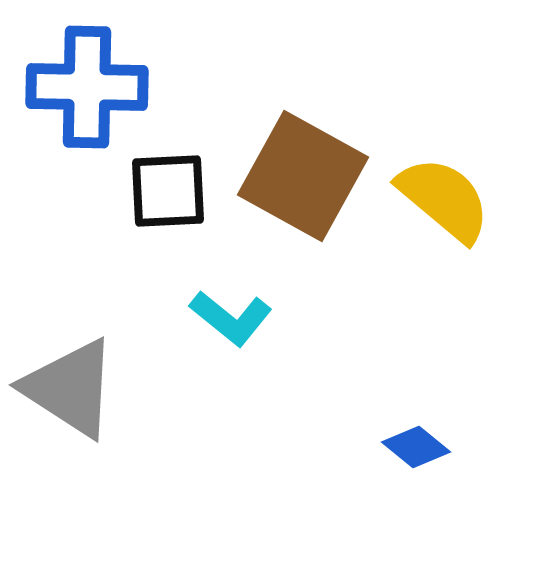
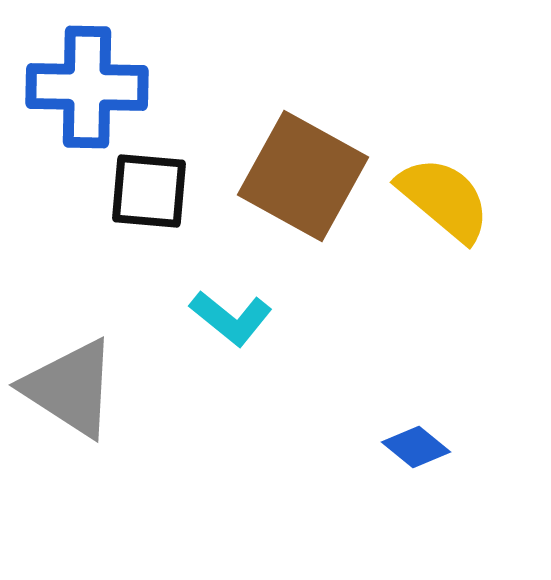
black square: moved 19 px left; rotated 8 degrees clockwise
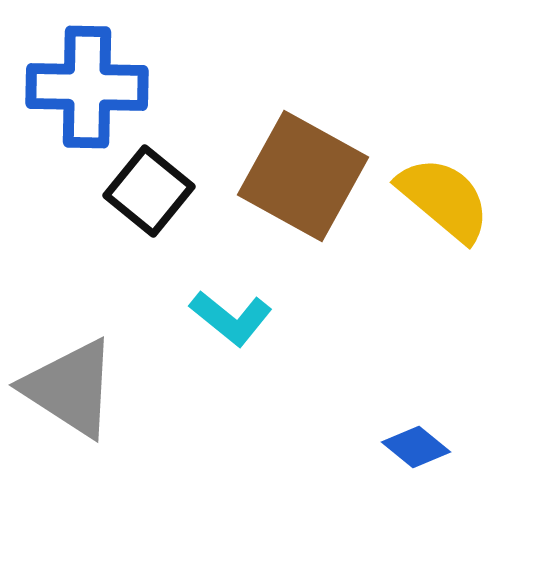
black square: rotated 34 degrees clockwise
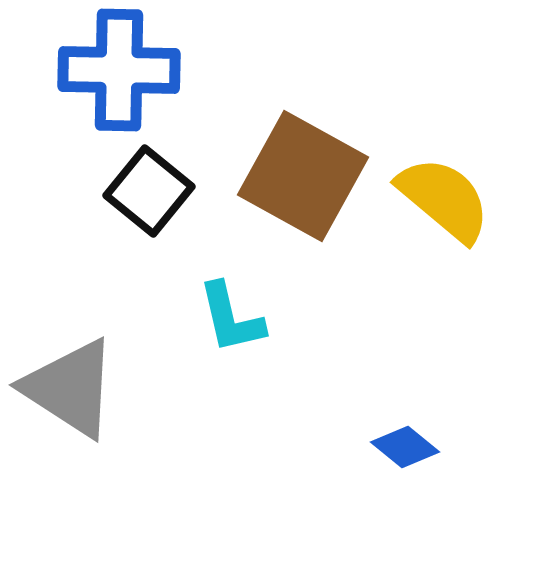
blue cross: moved 32 px right, 17 px up
cyan L-shape: rotated 38 degrees clockwise
blue diamond: moved 11 px left
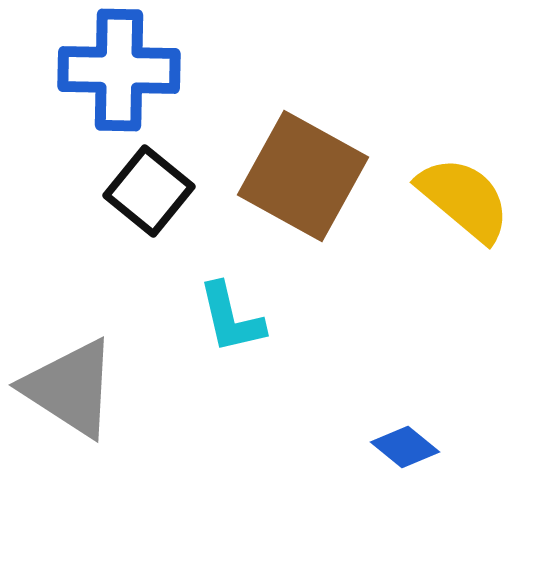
yellow semicircle: moved 20 px right
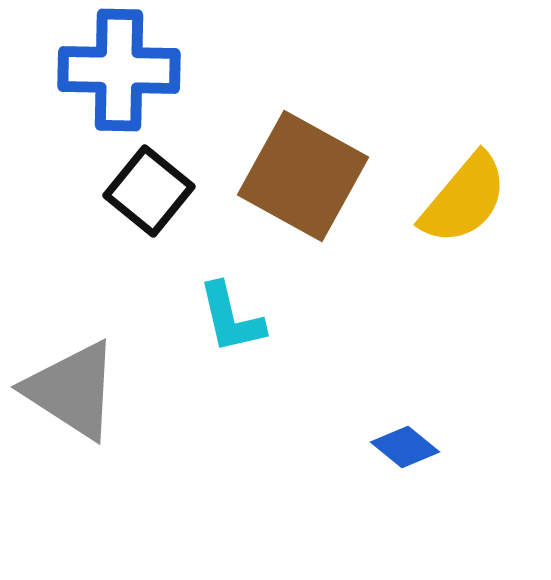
yellow semicircle: rotated 90 degrees clockwise
gray triangle: moved 2 px right, 2 px down
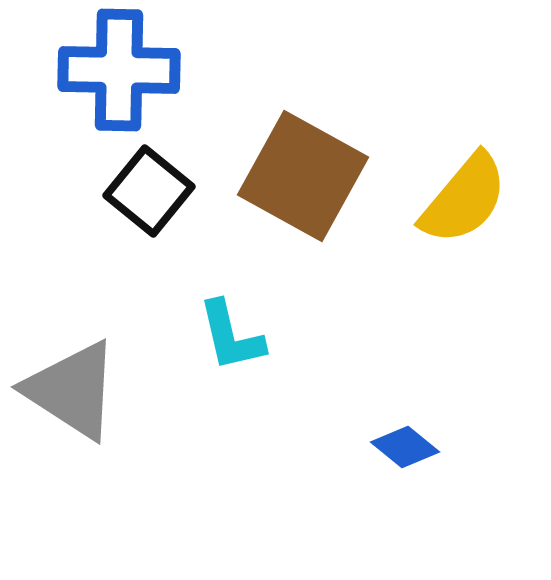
cyan L-shape: moved 18 px down
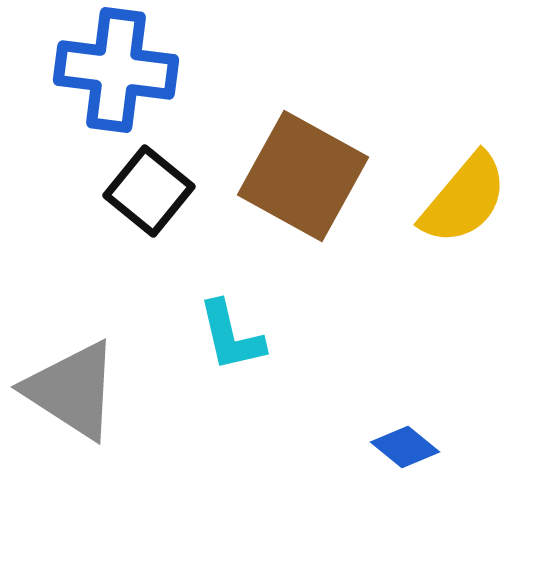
blue cross: moved 3 px left; rotated 6 degrees clockwise
